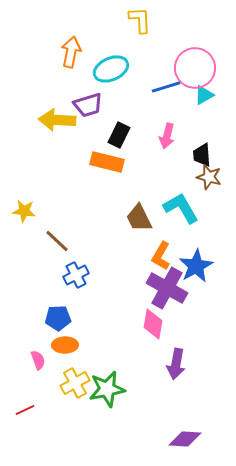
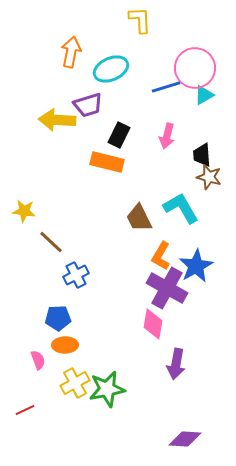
brown line: moved 6 px left, 1 px down
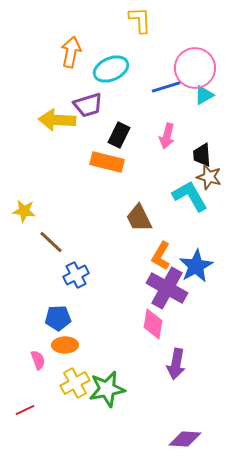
cyan L-shape: moved 9 px right, 12 px up
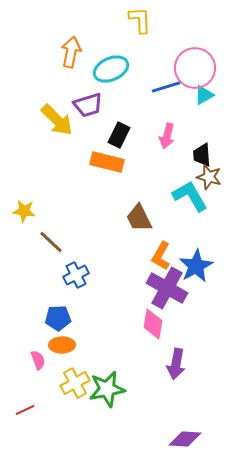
yellow arrow: rotated 138 degrees counterclockwise
orange ellipse: moved 3 px left
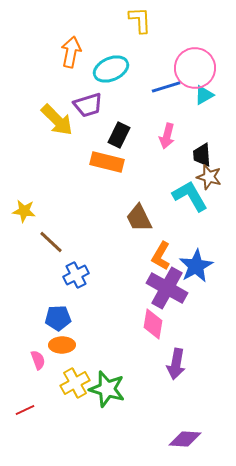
green star: rotated 27 degrees clockwise
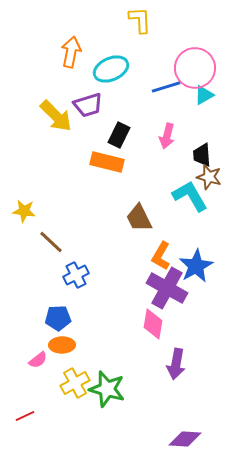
yellow arrow: moved 1 px left, 4 px up
pink semicircle: rotated 72 degrees clockwise
red line: moved 6 px down
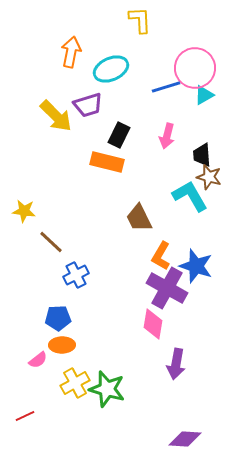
blue star: rotated 24 degrees counterclockwise
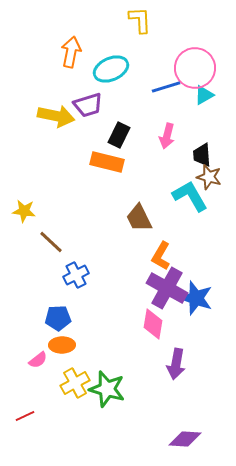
yellow arrow: rotated 33 degrees counterclockwise
blue star: moved 32 px down
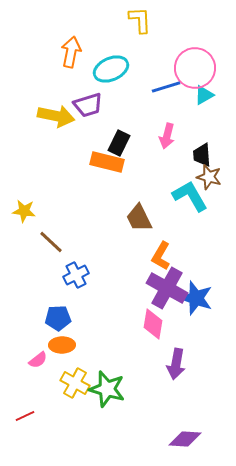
black rectangle: moved 8 px down
yellow cross: rotated 32 degrees counterclockwise
